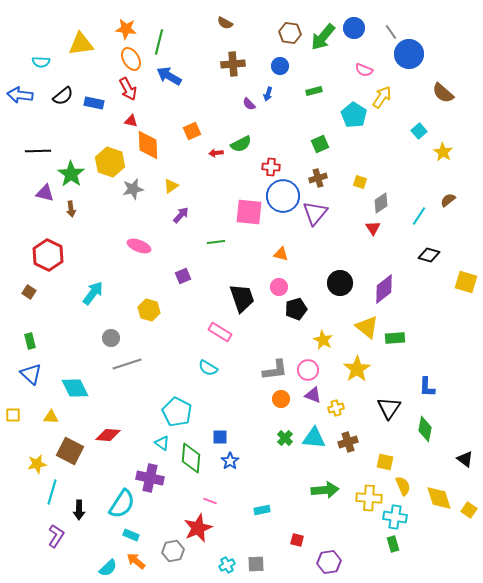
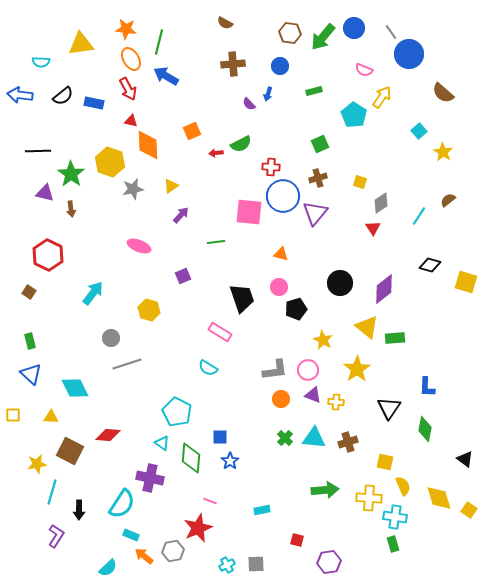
blue arrow at (169, 76): moved 3 px left
black diamond at (429, 255): moved 1 px right, 10 px down
yellow cross at (336, 408): moved 6 px up; rotated 21 degrees clockwise
orange arrow at (136, 561): moved 8 px right, 5 px up
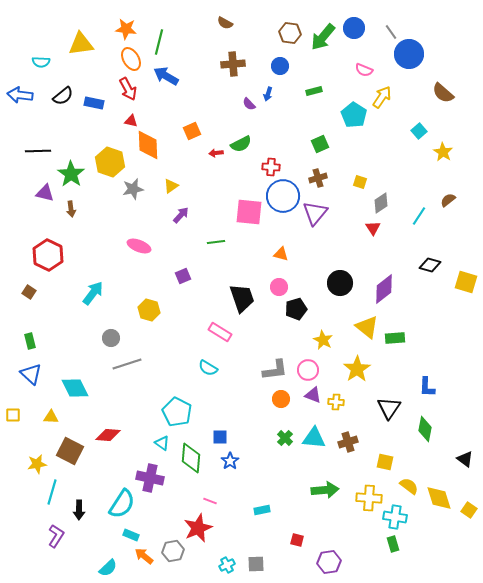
yellow semicircle at (403, 486): moved 6 px right; rotated 30 degrees counterclockwise
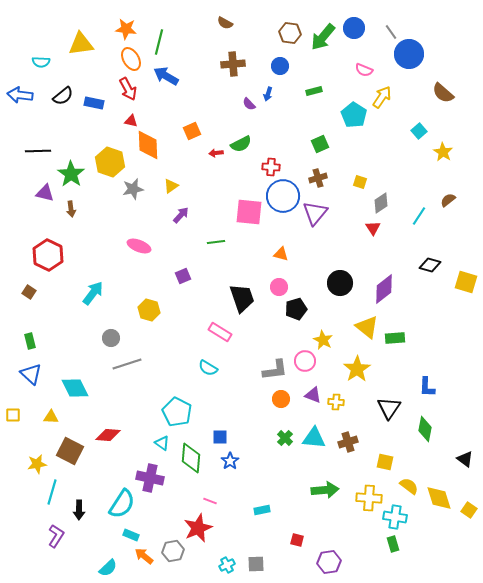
pink circle at (308, 370): moved 3 px left, 9 px up
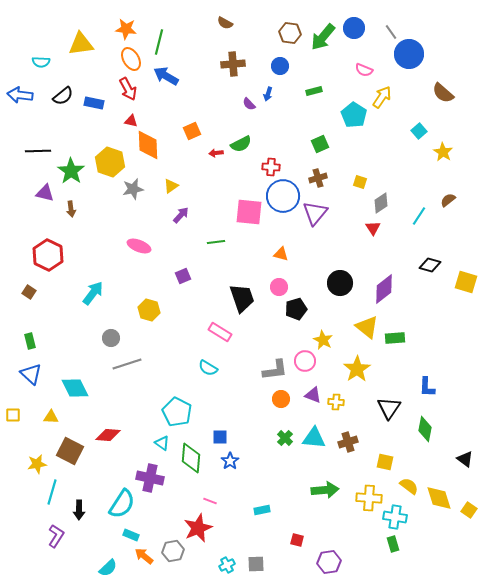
green star at (71, 174): moved 3 px up
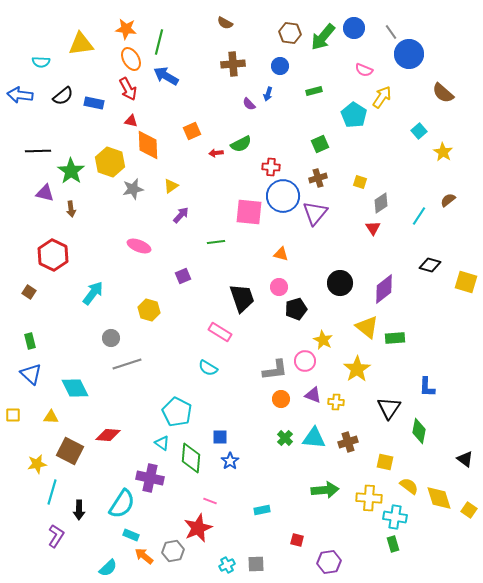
red hexagon at (48, 255): moved 5 px right
green diamond at (425, 429): moved 6 px left, 2 px down
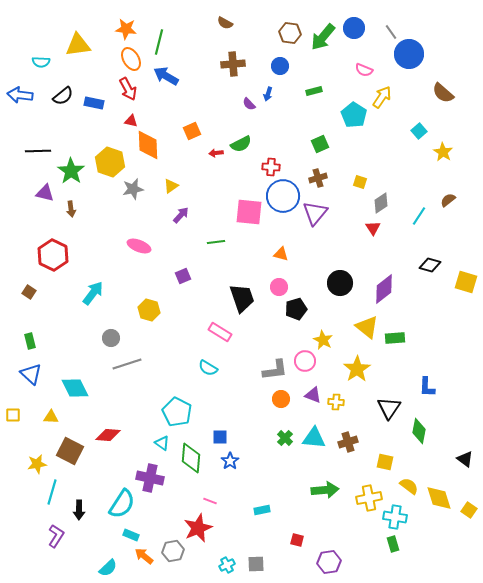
yellow triangle at (81, 44): moved 3 px left, 1 px down
yellow cross at (369, 498): rotated 15 degrees counterclockwise
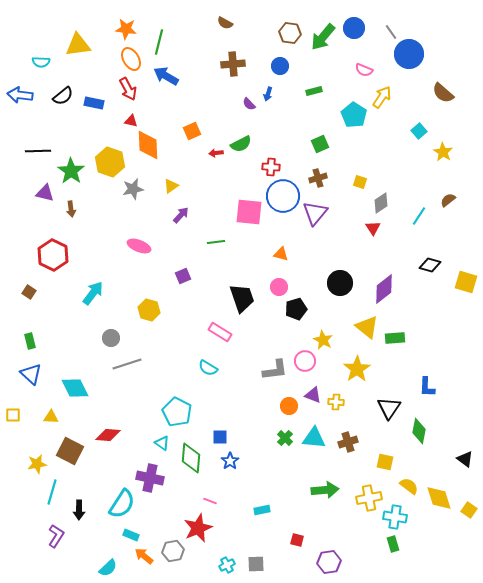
orange circle at (281, 399): moved 8 px right, 7 px down
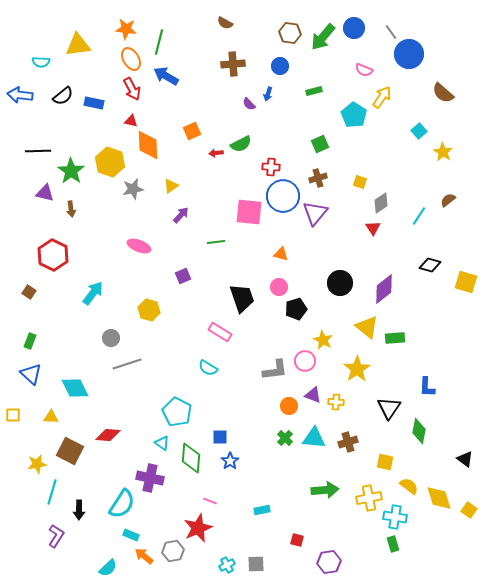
red arrow at (128, 89): moved 4 px right
green rectangle at (30, 341): rotated 35 degrees clockwise
